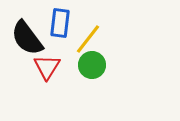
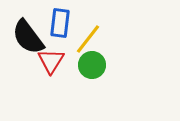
black semicircle: moved 1 px right, 1 px up
red triangle: moved 4 px right, 6 px up
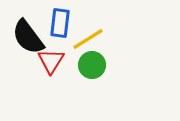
yellow line: rotated 20 degrees clockwise
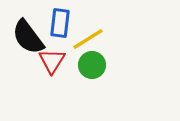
red triangle: moved 1 px right
